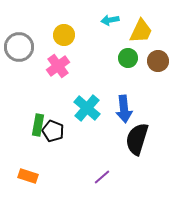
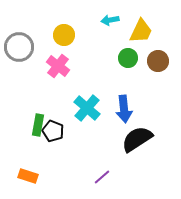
pink cross: rotated 15 degrees counterclockwise
black semicircle: rotated 40 degrees clockwise
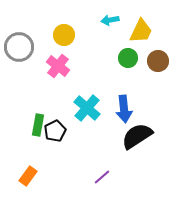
black pentagon: moved 2 px right; rotated 25 degrees clockwise
black semicircle: moved 3 px up
orange rectangle: rotated 72 degrees counterclockwise
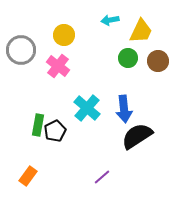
gray circle: moved 2 px right, 3 px down
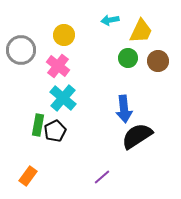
cyan cross: moved 24 px left, 10 px up
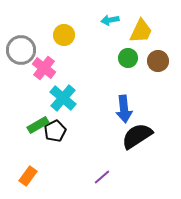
pink cross: moved 14 px left, 2 px down
green rectangle: rotated 50 degrees clockwise
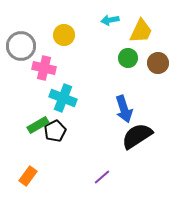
gray circle: moved 4 px up
brown circle: moved 2 px down
pink cross: rotated 25 degrees counterclockwise
cyan cross: rotated 20 degrees counterclockwise
blue arrow: rotated 12 degrees counterclockwise
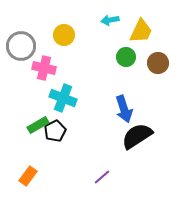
green circle: moved 2 px left, 1 px up
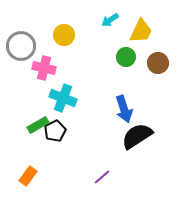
cyan arrow: rotated 24 degrees counterclockwise
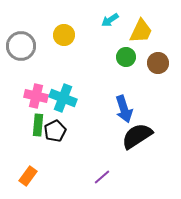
pink cross: moved 8 px left, 28 px down
green rectangle: rotated 55 degrees counterclockwise
